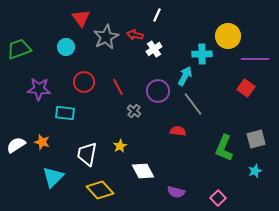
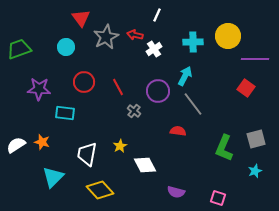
cyan cross: moved 9 px left, 12 px up
white diamond: moved 2 px right, 6 px up
pink square: rotated 28 degrees counterclockwise
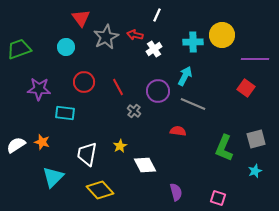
yellow circle: moved 6 px left, 1 px up
gray line: rotated 30 degrees counterclockwise
purple semicircle: rotated 120 degrees counterclockwise
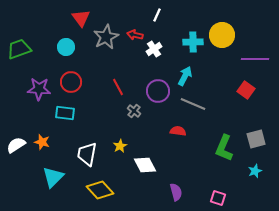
red circle: moved 13 px left
red square: moved 2 px down
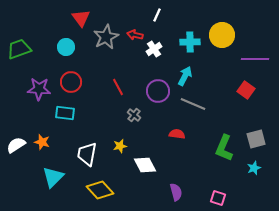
cyan cross: moved 3 px left
gray cross: moved 4 px down
red semicircle: moved 1 px left, 3 px down
yellow star: rotated 16 degrees clockwise
cyan star: moved 1 px left, 3 px up
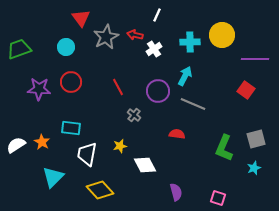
cyan rectangle: moved 6 px right, 15 px down
orange star: rotated 14 degrees clockwise
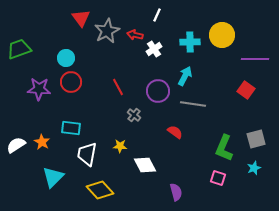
gray star: moved 1 px right, 6 px up
cyan circle: moved 11 px down
gray line: rotated 15 degrees counterclockwise
red semicircle: moved 2 px left, 2 px up; rotated 28 degrees clockwise
yellow star: rotated 16 degrees clockwise
pink square: moved 20 px up
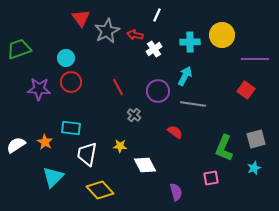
orange star: moved 3 px right
pink square: moved 7 px left; rotated 28 degrees counterclockwise
